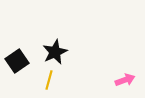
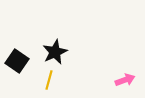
black square: rotated 20 degrees counterclockwise
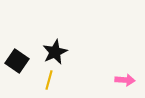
pink arrow: rotated 24 degrees clockwise
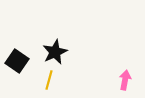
pink arrow: rotated 84 degrees counterclockwise
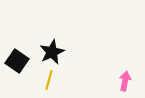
black star: moved 3 px left
pink arrow: moved 1 px down
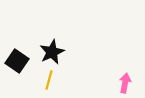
pink arrow: moved 2 px down
